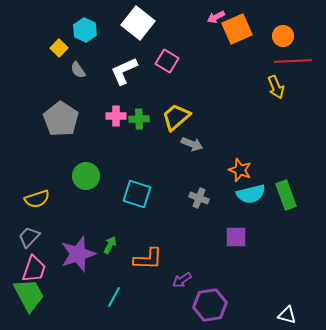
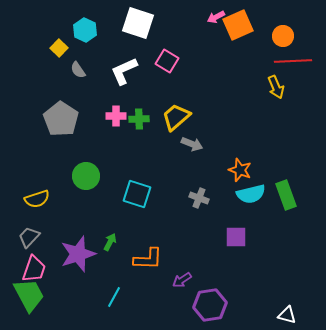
white square: rotated 20 degrees counterclockwise
orange square: moved 1 px right, 4 px up
green arrow: moved 3 px up
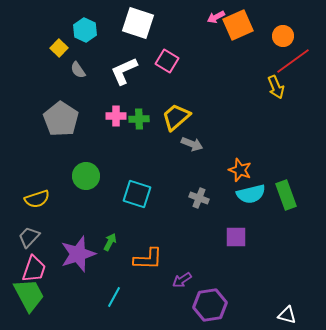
red line: rotated 33 degrees counterclockwise
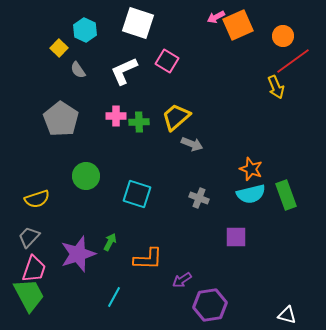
green cross: moved 3 px down
orange star: moved 11 px right, 1 px up
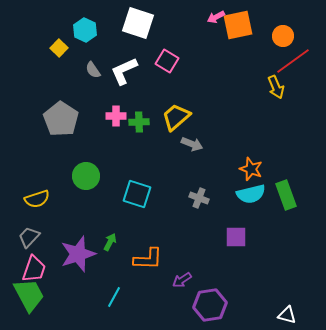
orange square: rotated 12 degrees clockwise
gray semicircle: moved 15 px right
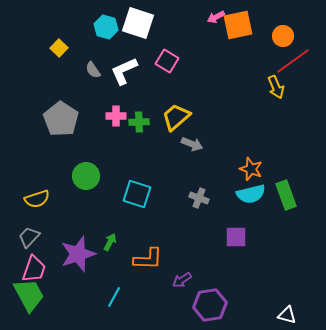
cyan hexagon: moved 21 px right, 3 px up; rotated 10 degrees counterclockwise
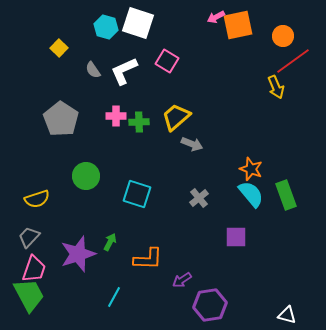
cyan semicircle: rotated 116 degrees counterclockwise
gray cross: rotated 30 degrees clockwise
